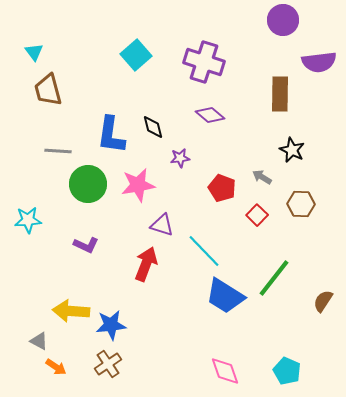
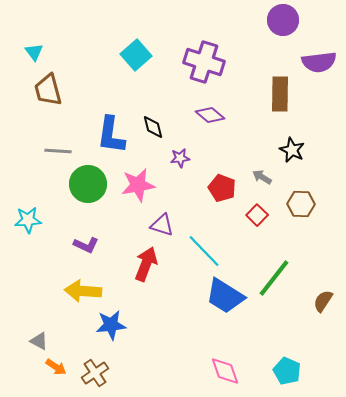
yellow arrow: moved 12 px right, 20 px up
brown cross: moved 13 px left, 9 px down
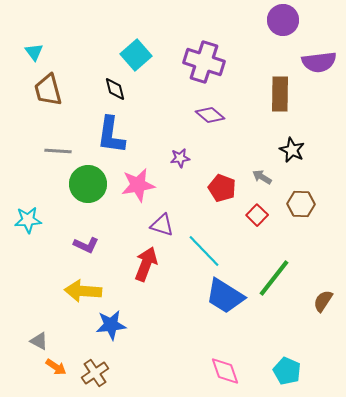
black diamond: moved 38 px left, 38 px up
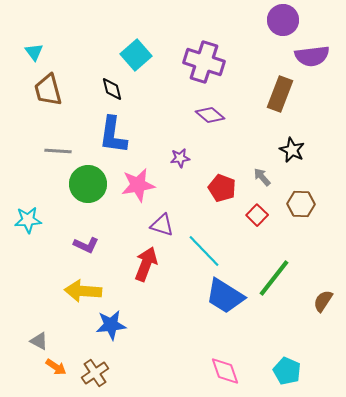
purple semicircle: moved 7 px left, 6 px up
black diamond: moved 3 px left
brown rectangle: rotated 20 degrees clockwise
blue L-shape: moved 2 px right
gray arrow: rotated 18 degrees clockwise
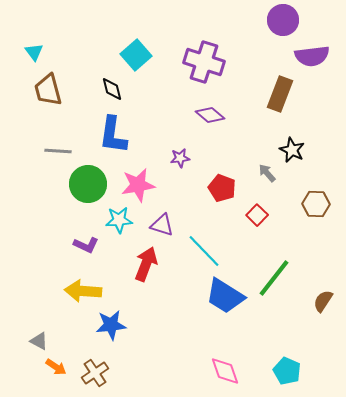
gray arrow: moved 5 px right, 4 px up
brown hexagon: moved 15 px right
cyan star: moved 91 px right
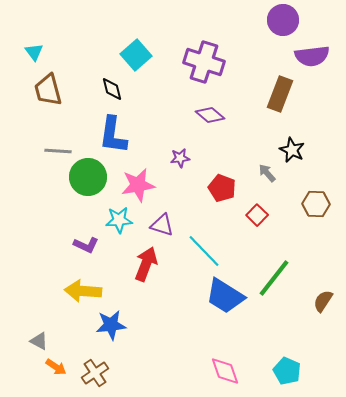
green circle: moved 7 px up
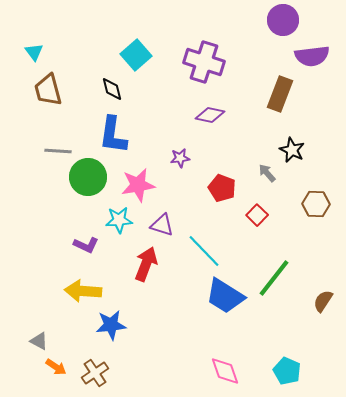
purple diamond: rotated 28 degrees counterclockwise
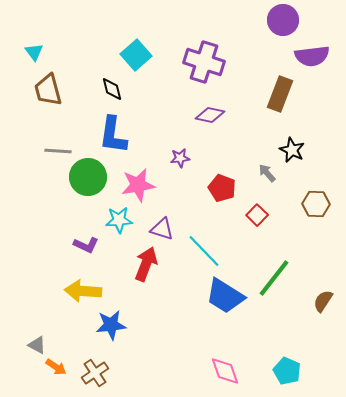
purple triangle: moved 4 px down
gray triangle: moved 2 px left, 4 px down
